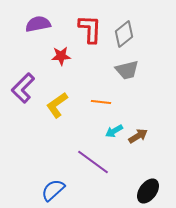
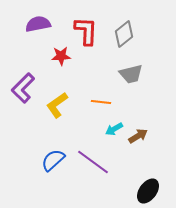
red L-shape: moved 4 px left, 2 px down
gray trapezoid: moved 4 px right, 4 px down
cyan arrow: moved 2 px up
blue semicircle: moved 30 px up
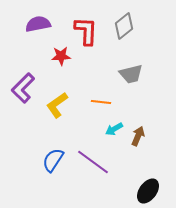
gray diamond: moved 8 px up
brown arrow: rotated 36 degrees counterclockwise
blue semicircle: rotated 15 degrees counterclockwise
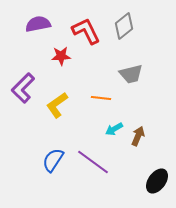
red L-shape: rotated 28 degrees counterclockwise
orange line: moved 4 px up
black ellipse: moved 9 px right, 10 px up
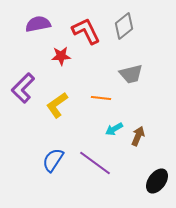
purple line: moved 2 px right, 1 px down
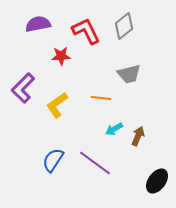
gray trapezoid: moved 2 px left
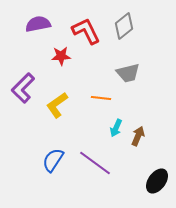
gray trapezoid: moved 1 px left, 1 px up
cyan arrow: moved 2 px right, 1 px up; rotated 36 degrees counterclockwise
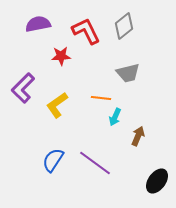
cyan arrow: moved 1 px left, 11 px up
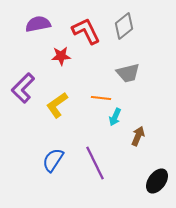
purple line: rotated 28 degrees clockwise
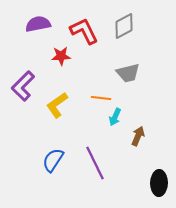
gray diamond: rotated 12 degrees clockwise
red L-shape: moved 2 px left
purple L-shape: moved 2 px up
black ellipse: moved 2 px right, 2 px down; rotated 35 degrees counterclockwise
